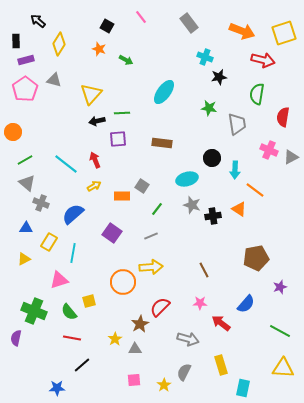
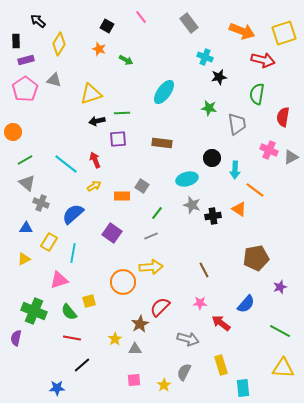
yellow triangle at (91, 94): rotated 30 degrees clockwise
green line at (157, 209): moved 4 px down
cyan rectangle at (243, 388): rotated 18 degrees counterclockwise
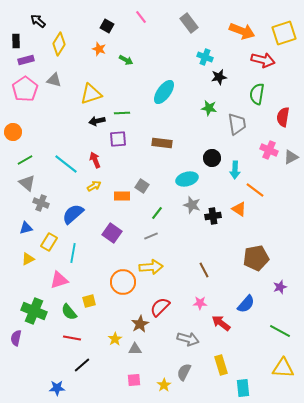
blue triangle at (26, 228): rotated 16 degrees counterclockwise
yellow triangle at (24, 259): moved 4 px right
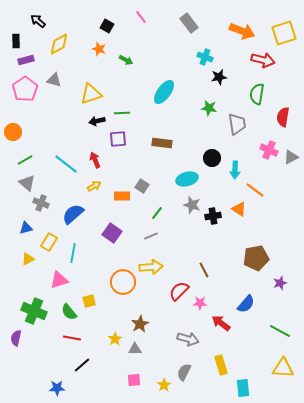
yellow diamond at (59, 44): rotated 30 degrees clockwise
purple star at (280, 287): moved 4 px up
red semicircle at (160, 307): moved 19 px right, 16 px up
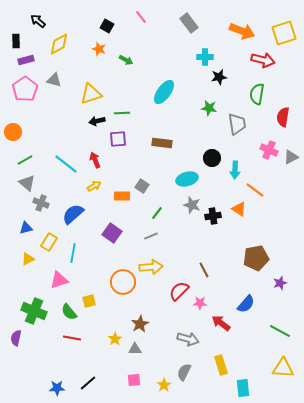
cyan cross at (205, 57): rotated 21 degrees counterclockwise
black line at (82, 365): moved 6 px right, 18 px down
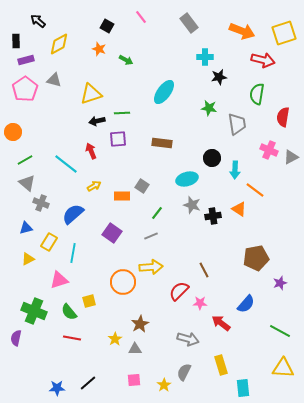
red arrow at (95, 160): moved 4 px left, 9 px up
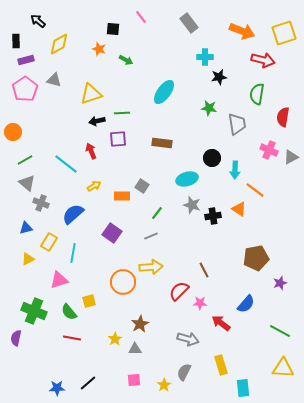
black square at (107, 26): moved 6 px right, 3 px down; rotated 24 degrees counterclockwise
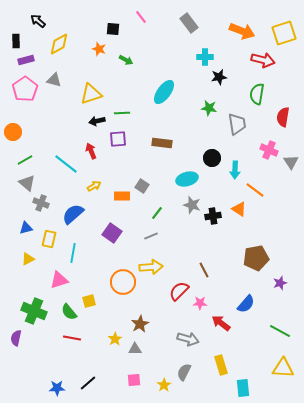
gray triangle at (291, 157): moved 5 px down; rotated 35 degrees counterclockwise
yellow rectangle at (49, 242): moved 3 px up; rotated 18 degrees counterclockwise
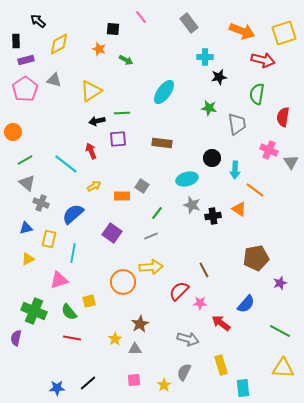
yellow triangle at (91, 94): moved 3 px up; rotated 15 degrees counterclockwise
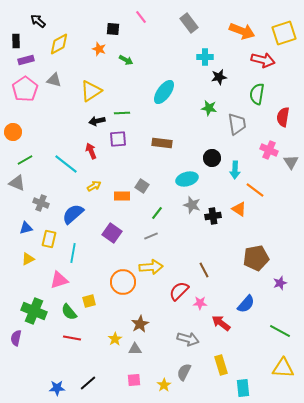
gray triangle at (27, 183): moved 10 px left; rotated 18 degrees counterclockwise
